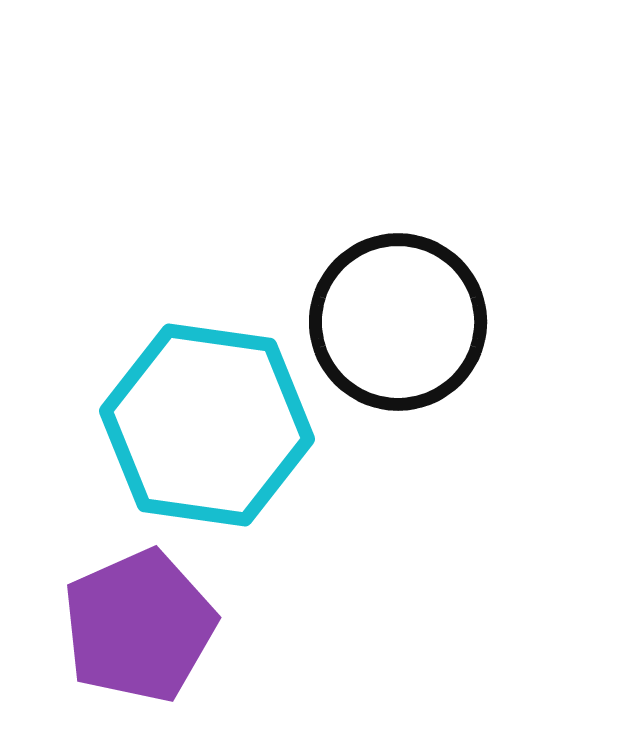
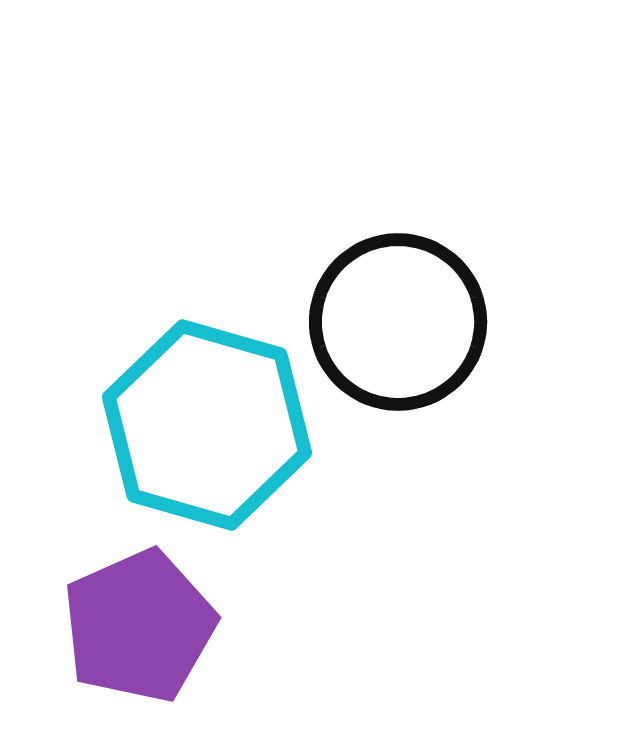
cyan hexagon: rotated 8 degrees clockwise
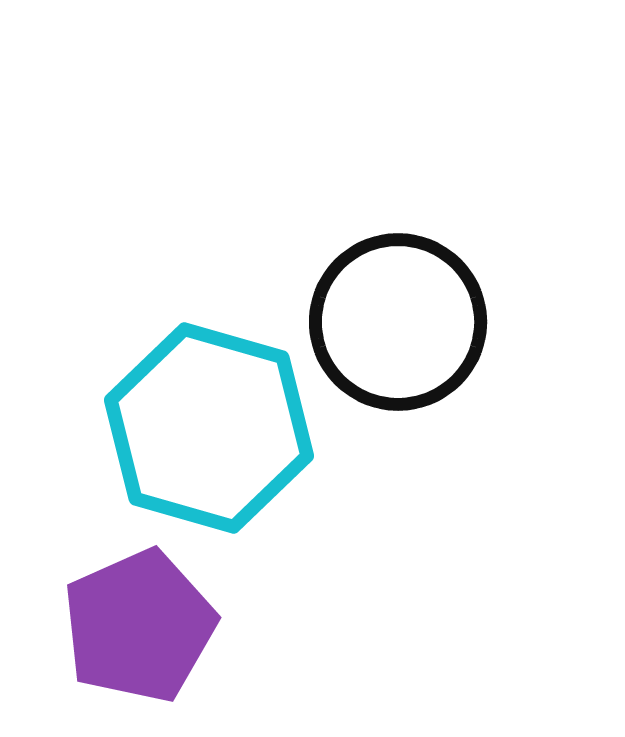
cyan hexagon: moved 2 px right, 3 px down
